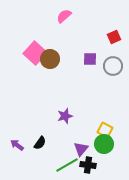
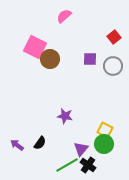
red square: rotated 16 degrees counterclockwise
pink square: moved 6 px up; rotated 15 degrees counterclockwise
purple star: rotated 28 degrees clockwise
black cross: rotated 28 degrees clockwise
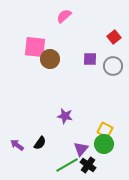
pink square: rotated 20 degrees counterclockwise
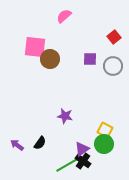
purple triangle: moved 1 px right; rotated 14 degrees clockwise
black cross: moved 5 px left, 4 px up
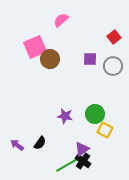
pink semicircle: moved 3 px left, 4 px down
pink square: rotated 30 degrees counterclockwise
green circle: moved 9 px left, 30 px up
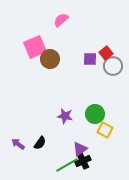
red square: moved 8 px left, 16 px down
purple arrow: moved 1 px right, 1 px up
purple triangle: moved 2 px left
black cross: rotated 28 degrees clockwise
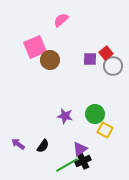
brown circle: moved 1 px down
black semicircle: moved 3 px right, 3 px down
